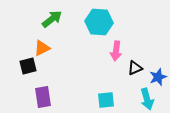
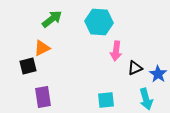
blue star: moved 3 px up; rotated 18 degrees counterclockwise
cyan arrow: moved 1 px left
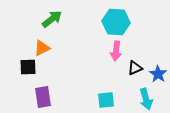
cyan hexagon: moved 17 px right
black square: moved 1 px down; rotated 12 degrees clockwise
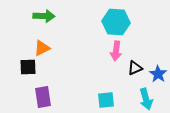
green arrow: moved 8 px left, 3 px up; rotated 40 degrees clockwise
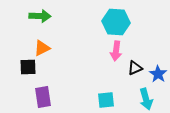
green arrow: moved 4 px left
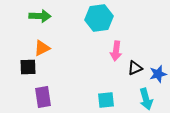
cyan hexagon: moved 17 px left, 4 px up; rotated 12 degrees counterclockwise
blue star: rotated 24 degrees clockwise
